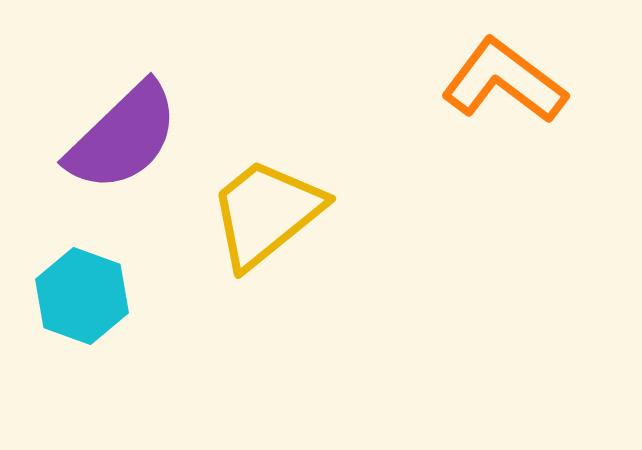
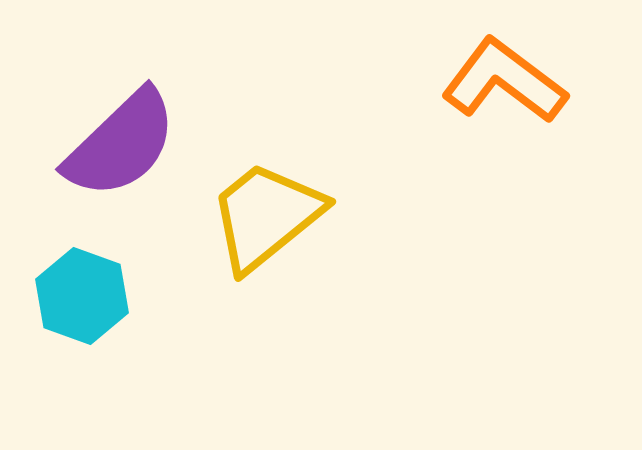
purple semicircle: moved 2 px left, 7 px down
yellow trapezoid: moved 3 px down
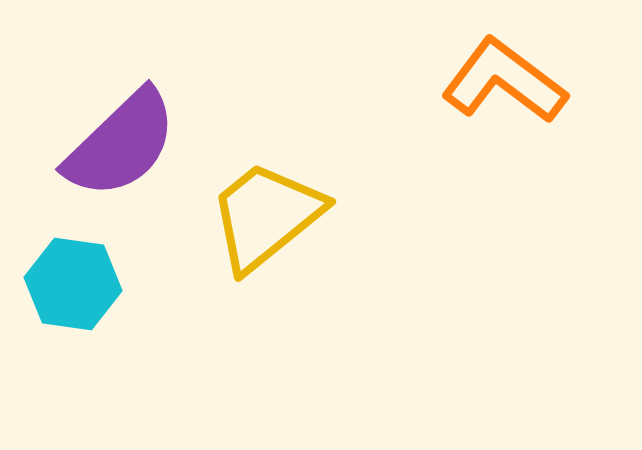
cyan hexagon: moved 9 px left, 12 px up; rotated 12 degrees counterclockwise
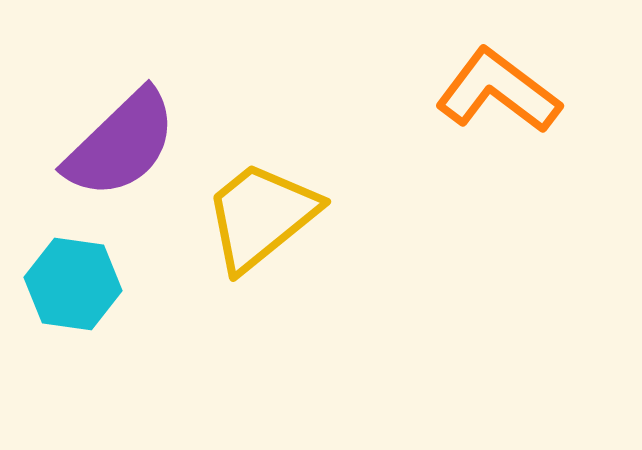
orange L-shape: moved 6 px left, 10 px down
yellow trapezoid: moved 5 px left
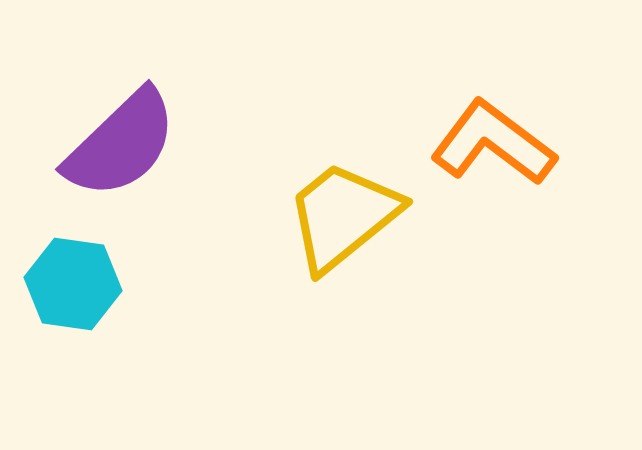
orange L-shape: moved 5 px left, 52 px down
yellow trapezoid: moved 82 px right
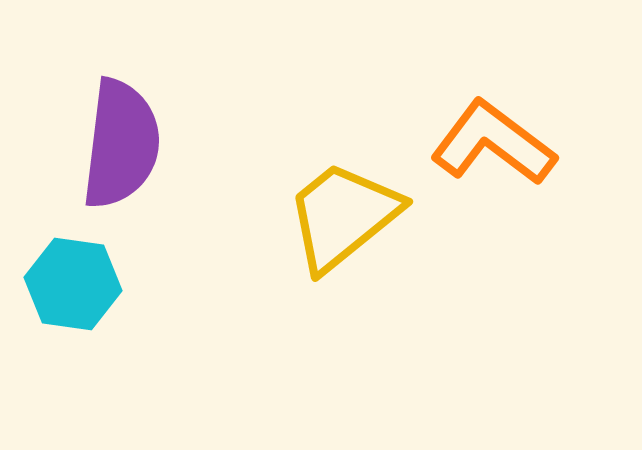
purple semicircle: rotated 39 degrees counterclockwise
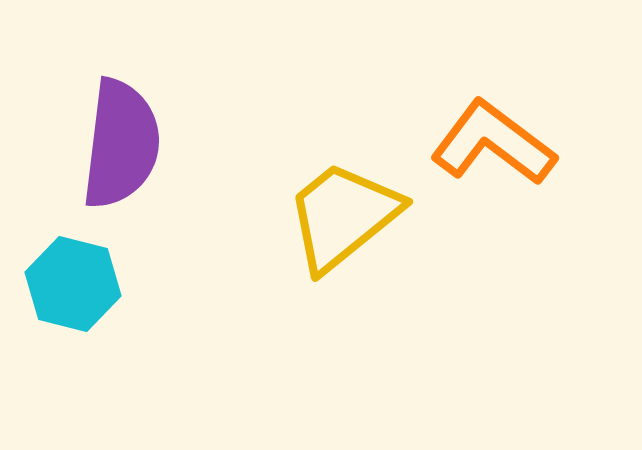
cyan hexagon: rotated 6 degrees clockwise
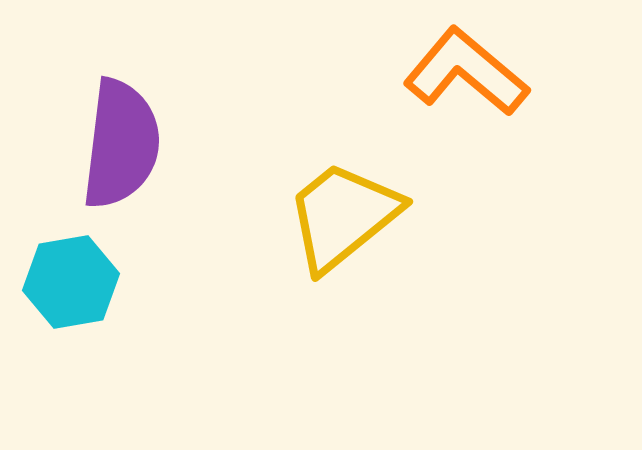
orange L-shape: moved 27 px left, 71 px up; rotated 3 degrees clockwise
cyan hexagon: moved 2 px left, 2 px up; rotated 24 degrees counterclockwise
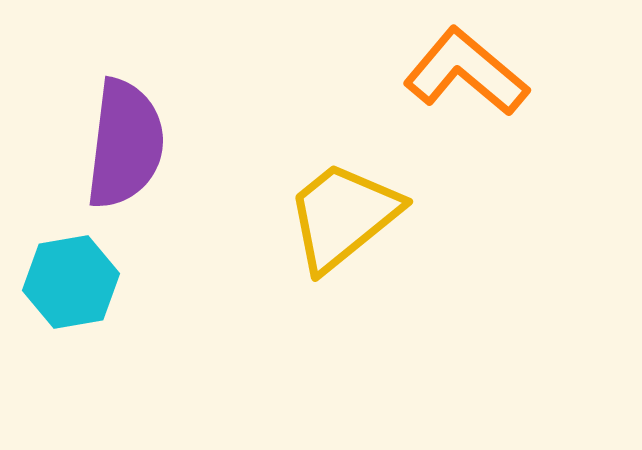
purple semicircle: moved 4 px right
